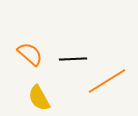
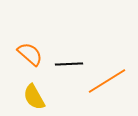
black line: moved 4 px left, 5 px down
yellow semicircle: moved 5 px left, 1 px up
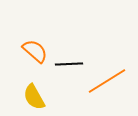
orange semicircle: moved 5 px right, 3 px up
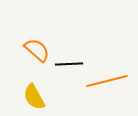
orange semicircle: moved 2 px right, 1 px up
orange line: rotated 18 degrees clockwise
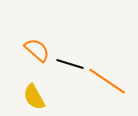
black line: moved 1 px right; rotated 20 degrees clockwise
orange line: rotated 48 degrees clockwise
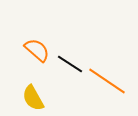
black line: rotated 16 degrees clockwise
yellow semicircle: moved 1 px left, 1 px down
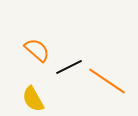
black line: moved 1 px left, 3 px down; rotated 60 degrees counterclockwise
yellow semicircle: moved 1 px down
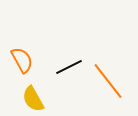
orange semicircle: moved 15 px left, 10 px down; rotated 20 degrees clockwise
orange line: moved 1 px right; rotated 18 degrees clockwise
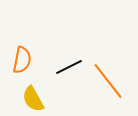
orange semicircle: rotated 40 degrees clockwise
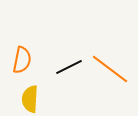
orange line: moved 2 px right, 12 px up; rotated 15 degrees counterclockwise
yellow semicircle: moved 3 px left; rotated 32 degrees clockwise
